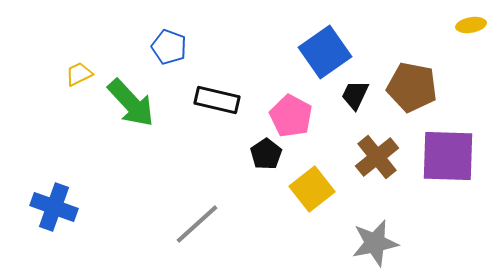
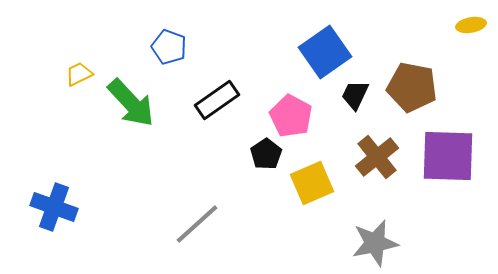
black rectangle: rotated 48 degrees counterclockwise
yellow square: moved 6 px up; rotated 15 degrees clockwise
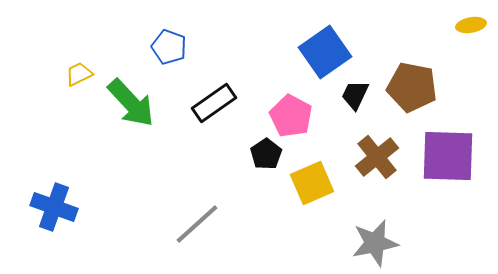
black rectangle: moved 3 px left, 3 px down
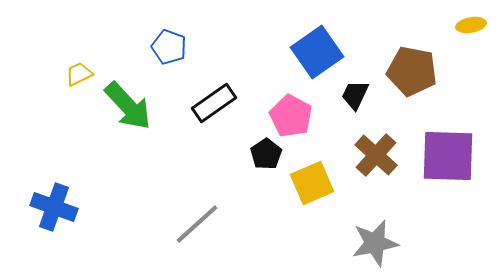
blue square: moved 8 px left
brown pentagon: moved 16 px up
green arrow: moved 3 px left, 3 px down
brown cross: moved 1 px left, 2 px up; rotated 9 degrees counterclockwise
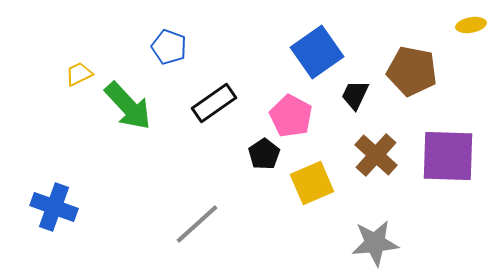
black pentagon: moved 2 px left
gray star: rotated 6 degrees clockwise
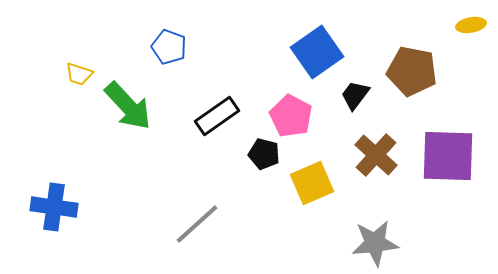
yellow trapezoid: rotated 136 degrees counterclockwise
black trapezoid: rotated 12 degrees clockwise
black rectangle: moved 3 px right, 13 px down
black pentagon: rotated 24 degrees counterclockwise
blue cross: rotated 12 degrees counterclockwise
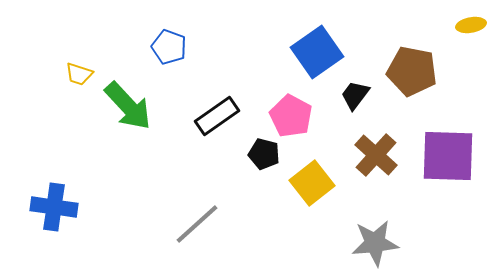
yellow square: rotated 15 degrees counterclockwise
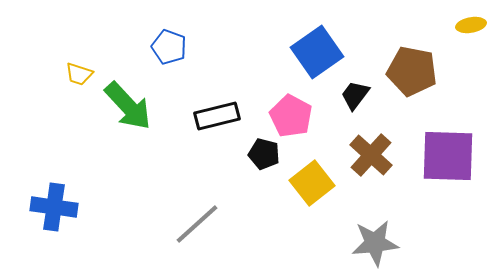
black rectangle: rotated 21 degrees clockwise
brown cross: moved 5 px left
